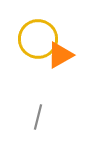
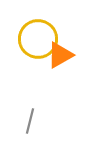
gray line: moved 8 px left, 4 px down
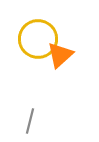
orange triangle: rotated 12 degrees counterclockwise
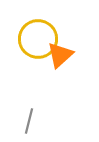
gray line: moved 1 px left
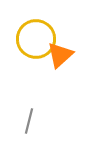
yellow circle: moved 2 px left
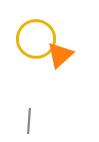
gray line: rotated 10 degrees counterclockwise
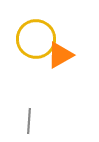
orange triangle: rotated 12 degrees clockwise
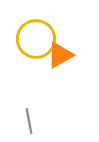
gray line: rotated 15 degrees counterclockwise
